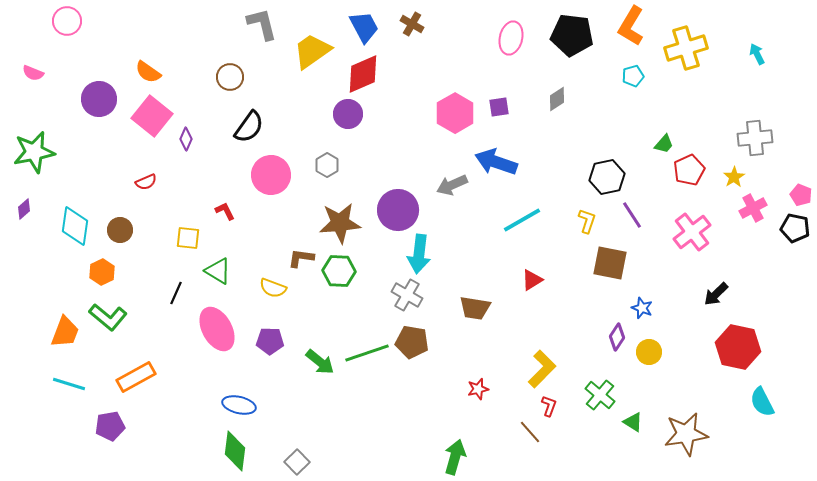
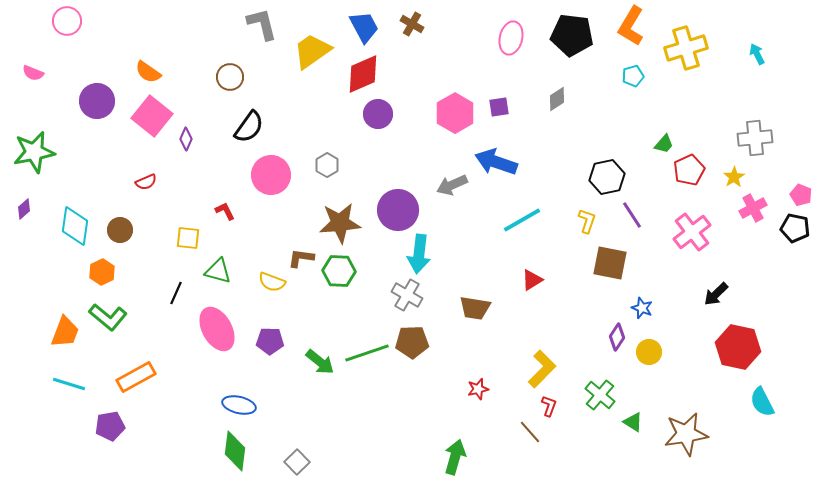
purple circle at (99, 99): moved 2 px left, 2 px down
purple circle at (348, 114): moved 30 px right
green triangle at (218, 271): rotated 16 degrees counterclockwise
yellow semicircle at (273, 288): moved 1 px left, 6 px up
brown pentagon at (412, 342): rotated 12 degrees counterclockwise
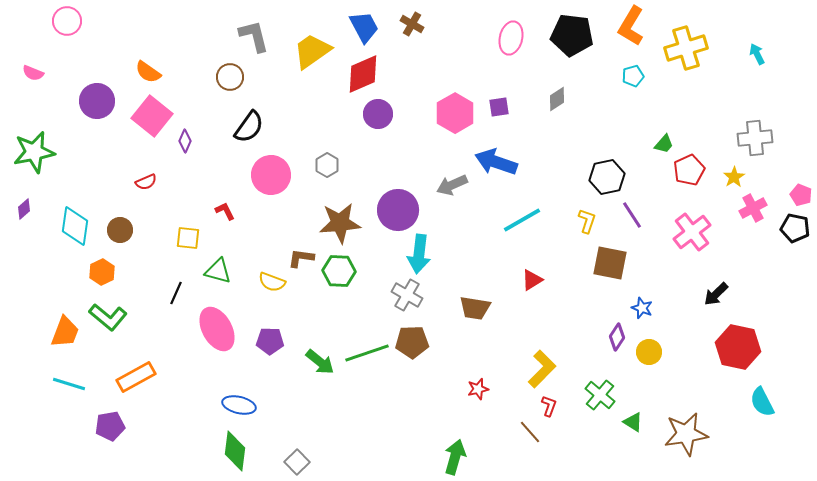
gray L-shape at (262, 24): moved 8 px left, 12 px down
purple diamond at (186, 139): moved 1 px left, 2 px down
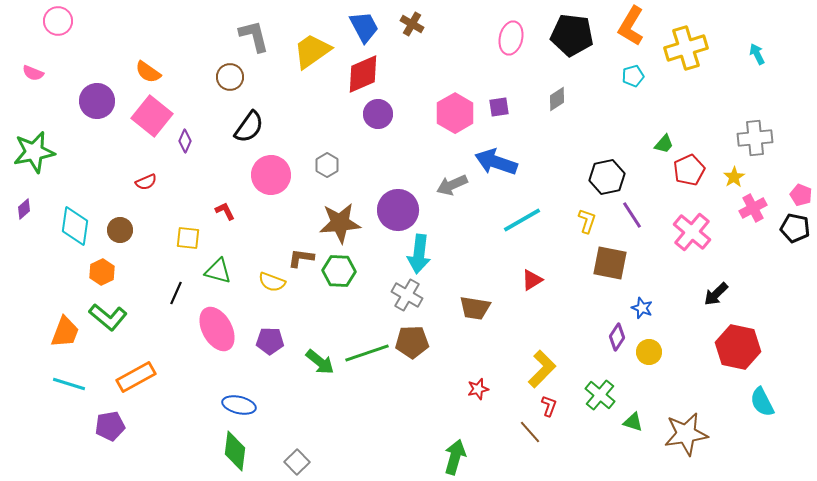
pink circle at (67, 21): moved 9 px left
pink cross at (692, 232): rotated 12 degrees counterclockwise
green triangle at (633, 422): rotated 15 degrees counterclockwise
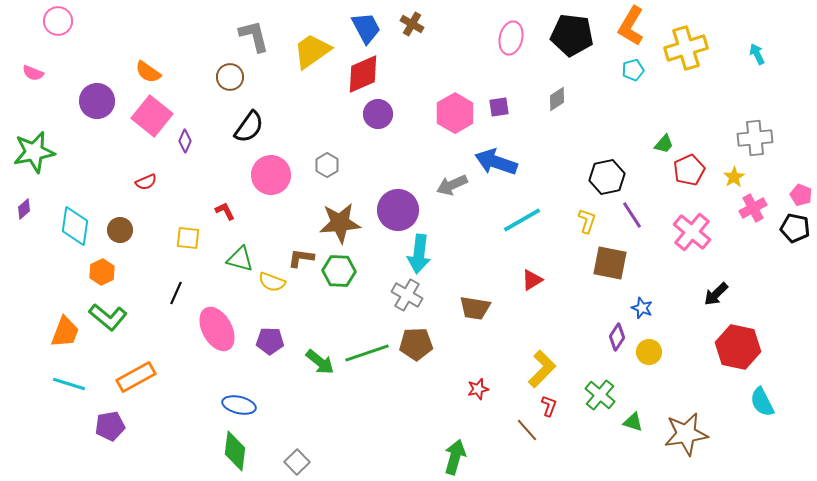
blue trapezoid at (364, 27): moved 2 px right, 1 px down
cyan pentagon at (633, 76): moved 6 px up
green triangle at (218, 271): moved 22 px right, 12 px up
brown pentagon at (412, 342): moved 4 px right, 2 px down
brown line at (530, 432): moved 3 px left, 2 px up
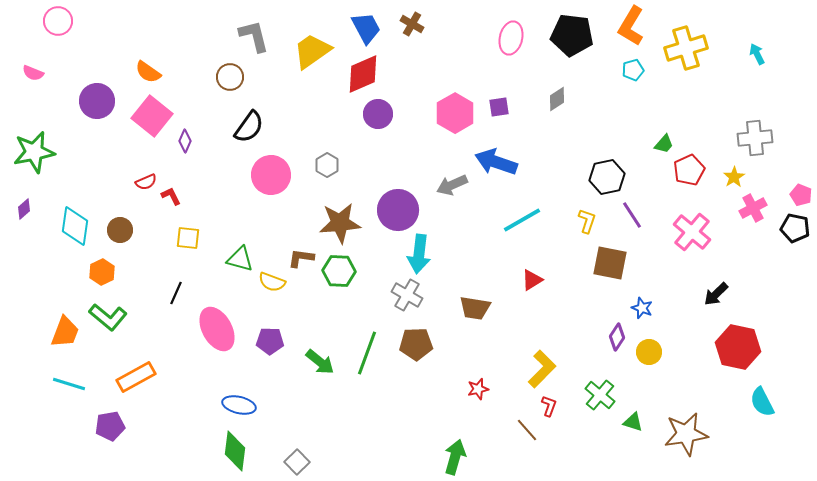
red L-shape at (225, 211): moved 54 px left, 15 px up
green line at (367, 353): rotated 51 degrees counterclockwise
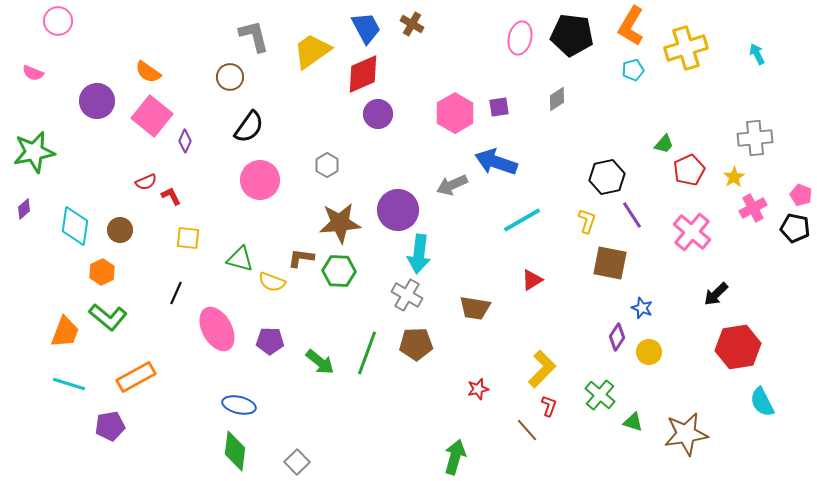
pink ellipse at (511, 38): moved 9 px right
pink circle at (271, 175): moved 11 px left, 5 px down
red hexagon at (738, 347): rotated 21 degrees counterclockwise
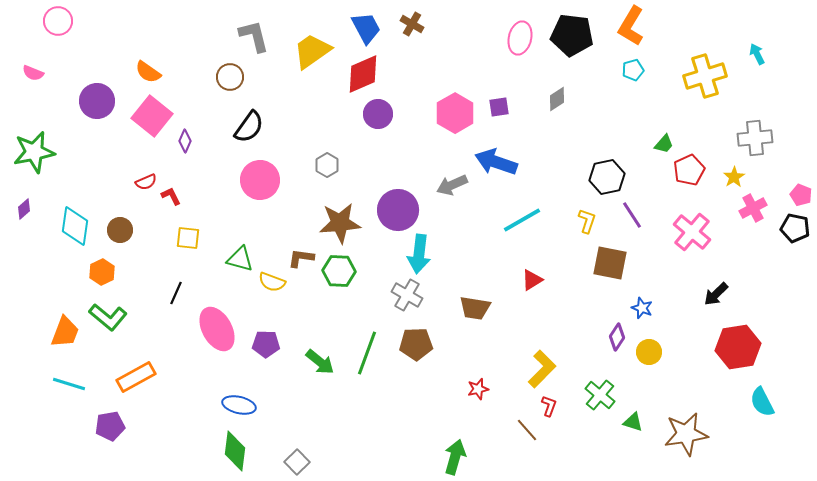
yellow cross at (686, 48): moved 19 px right, 28 px down
purple pentagon at (270, 341): moved 4 px left, 3 px down
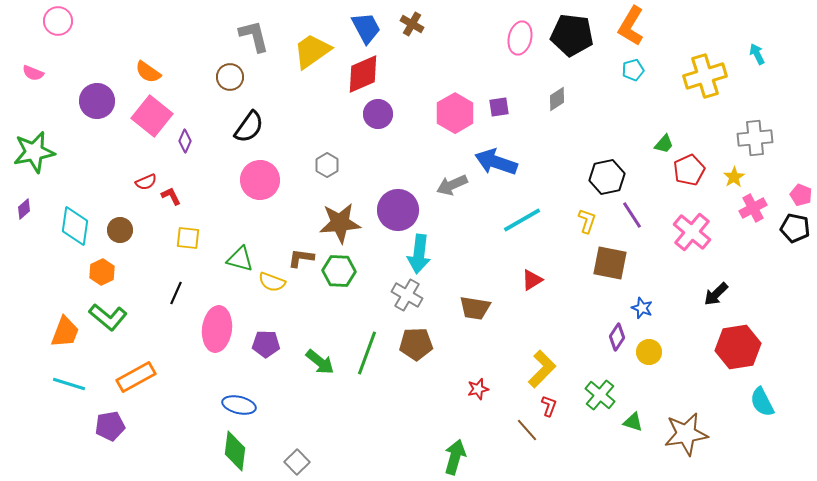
pink ellipse at (217, 329): rotated 36 degrees clockwise
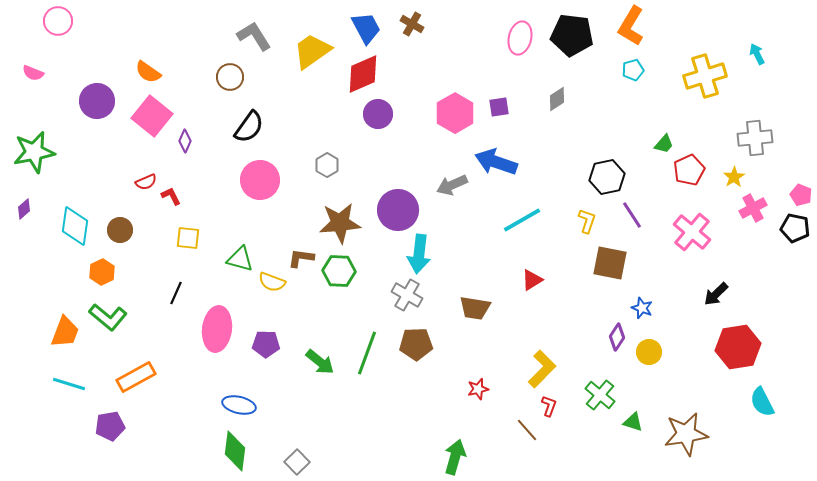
gray L-shape at (254, 36): rotated 18 degrees counterclockwise
